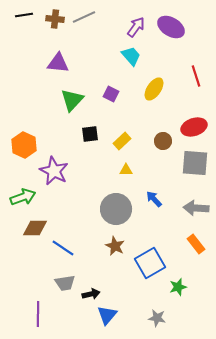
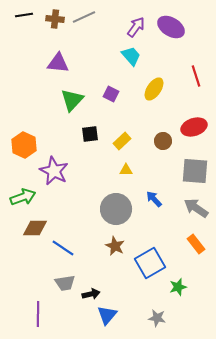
gray square: moved 8 px down
gray arrow: rotated 30 degrees clockwise
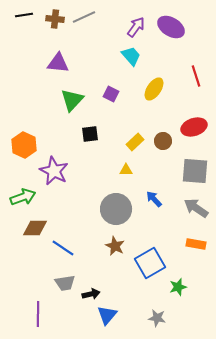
yellow rectangle: moved 13 px right, 1 px down
orange rectangle: rotated 42 degrees counterclockwise
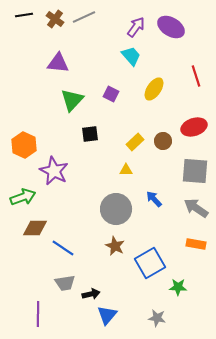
brown cross: rotated 30 degrees clockwise
green star: rotated 18 degrees clockwise
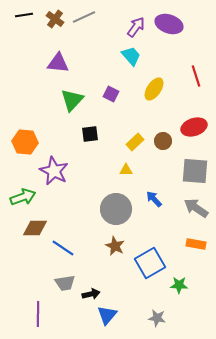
purple ellipse: moved 2 px left, 3 px up; rotated 12 degrees counterclockwise
orange hexagon: moved 1 px right, 3 px up; rotated 20 degrees counterclockwise
green star: moved 1 px right, 2 px up
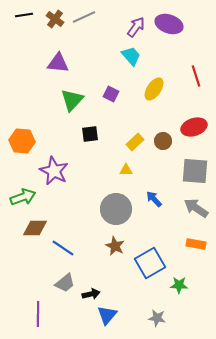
orange hexagon: moved 3 px left, 1 px up
gray trapezoid: rotated 30 degrees counterclockwise
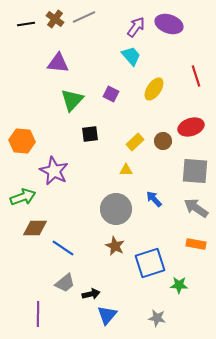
black line: moved 2 px right, 9 px down
red ellipse: moved 3 px left
blue square: rotated 12 degrees clockwise
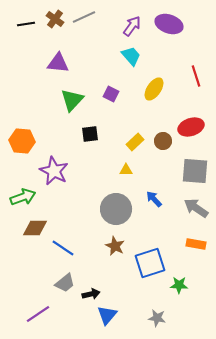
purple arrow: moved 4 px left, 1 px up
purple line: rotated 55 degrees clockwise
